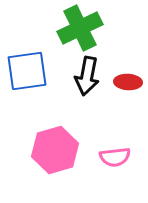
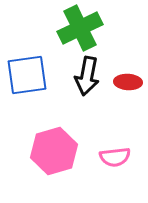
blue square: moved 4 px down
pink hexagon: moved 1 px left, 1 px down
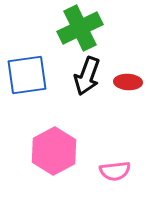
black arrow: rotated 9 degrees clockwise
pink hexagon: rotated 12 degrees counterclockwise
pink semicircle: moved 14 px down
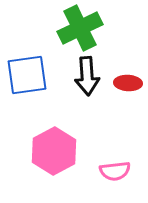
black arrow: rotated 24 degrees counterclockwise
red ellipse: moved 1 px down
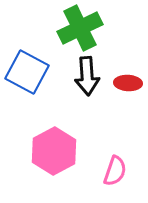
blue square: moved 3 px up; rotated 36 degrees clockwise
pink semicircle: rotated 64 degrees counterclockwise
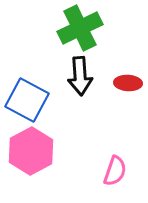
blue square: moved 28 px down
black arrow: moved 7 px left
pink hexagon: moved 23 px left
